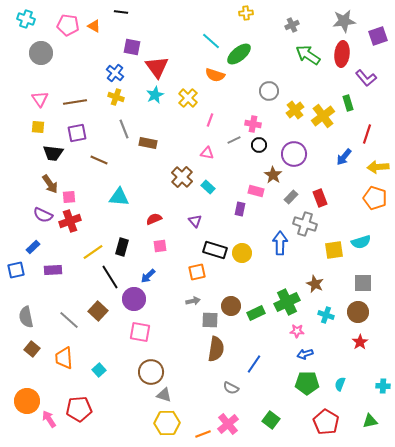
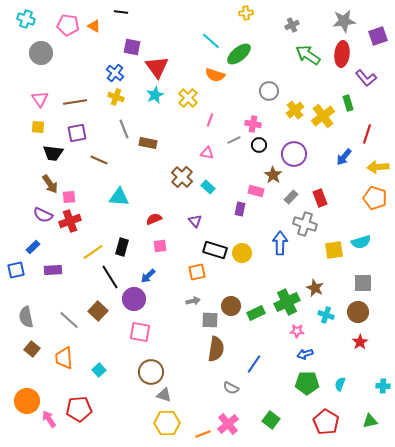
brown star at (315, 284): moved 4 px down
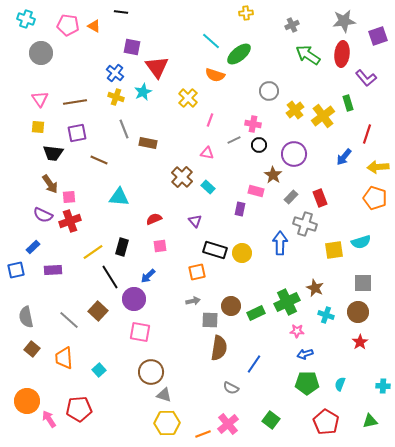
cyan star at (155, 95): moved 12 px left, 3 px up
brown semicircle at (216, 349): moved 3 px right, 1 px up
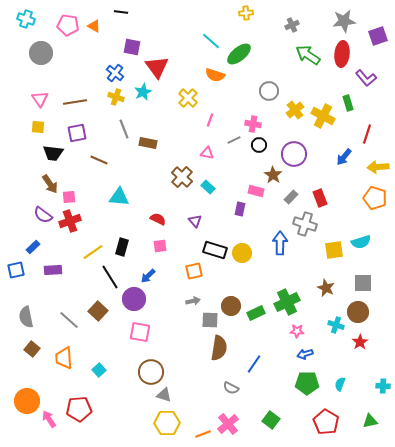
yellow cross at (323, 116): rotated 25 degrees counterclockwise
purple semicircle at (43, 215): rotated 12 degrees clockwise
red semicircle at (154, 219): moved 4 px right; rotated 49 degrees clockwise
orange square at (197, 272): moved 3 px left, 1 px up
brown star at (315, 288): moved 11 px right
cyan cross at (326, 315): moved 10 px right, 10 px down
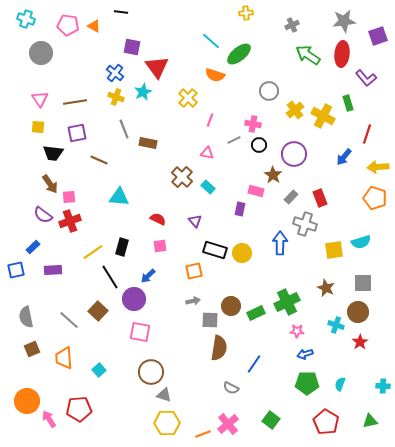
brown square at (32, 349): rotated 28 degrees clockwise
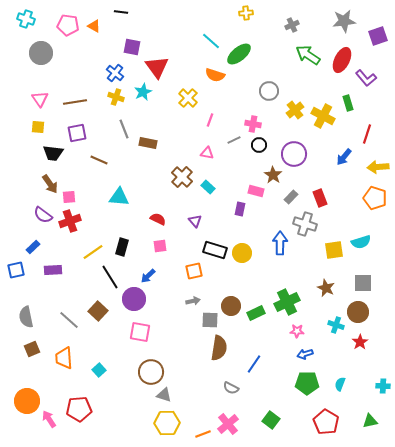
red ellipse at (342, 54): moved 6 px down; rotated 20 degrees clockwise
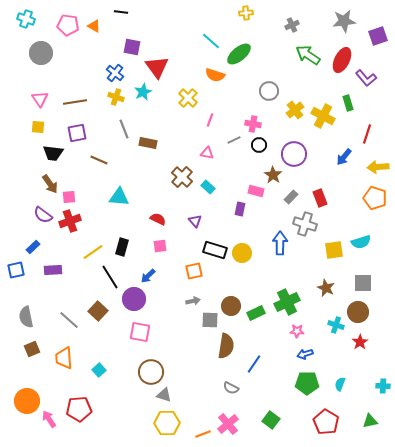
brown semicircle at (219, 348): moved 7 px right, 2 px up
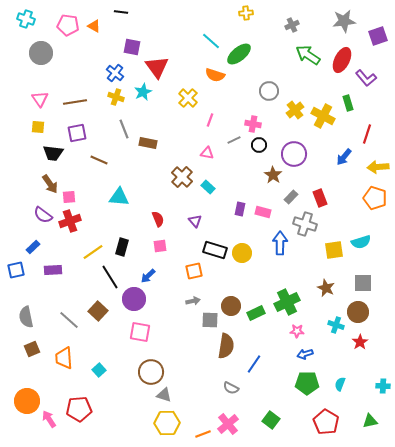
pink rectangle at (256, 191): moved 7 px right, 21 px down
red semicircle at (158, 219): rotated 42 degrees clockwise
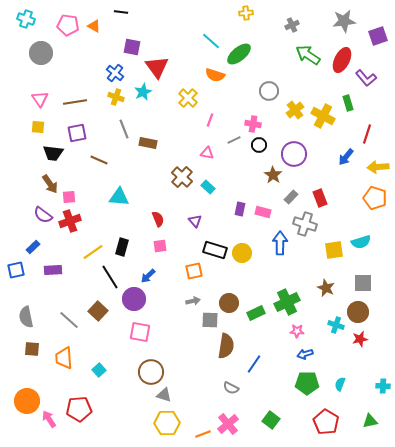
blue arrow at (344, 157): moved 2 px right
brown circle at (231, 306): moved 2 px left, 3 px up
red star at (360, 342): moved 3 px up; rotated 21 degrees clockwise
brown square at (32, 349): rotated 28 degrees clockwise
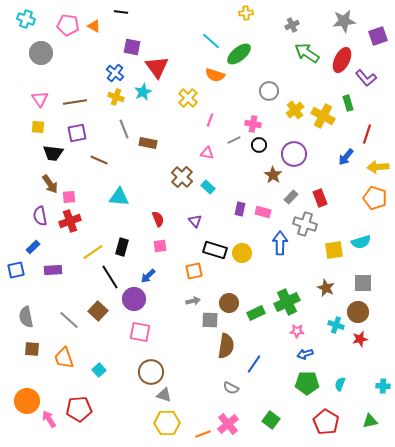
green arrow at (308, 55): moved 1 px left, 2 px up
purple semicircle at (43, 215): moved 3 px left, 1 px down; rotated 42 degrees clockwise
orange trapezoid at (64, 358): rotated 15 degrees counterclockwise
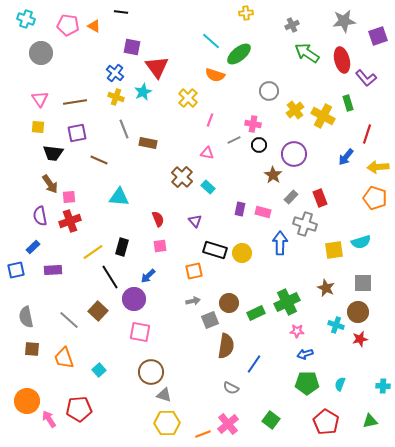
red ellipse at (342, 60): rotated 40 degrees counterclockwise
gray square at (210, 320): rotated 24 degrees counterclockwise
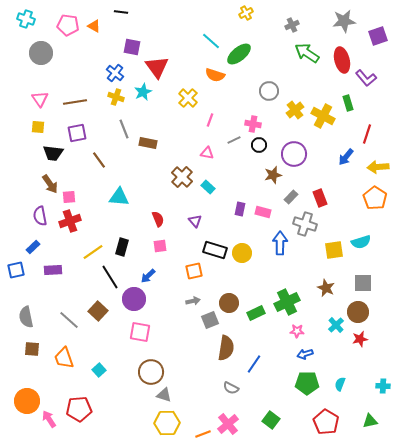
yellow cross at (246, 13): rotated 24 degrees counterclockwise
brown line at (99, 160): rotated 30 degrees clockwise
brown star at (273, 175): rotated 24 degrees clockwise
orange pentagon at (375, 198): rotated 15 degrees clockwise
cyan cross at (336, 325): rotated 28 degrees clockwise
brown semicircle at (226, 346): moved 2 px down
